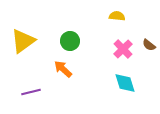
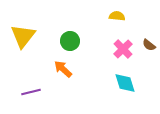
yellow triangle: moved 5 px up; rotated 16 degrees counterclockwise
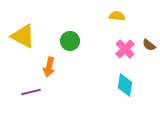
yellow triangle: rotated 40 degrees counterclockwise
pink cross: moved 2 px right
orange arrow: moved 14 px left, 2 px up; rotated 120 degrees counterclockwise
cyan diamond: moved 2 px down; rotated 25 degrees clockwise
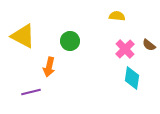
cyan diamond: moved 7 px right, 7 px up
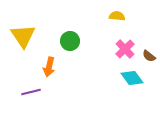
yellow triangle: rotated 28 degrees clockwise
brown semicircle: moved 11 px down
cyan diamond: rotated 45 degrees counterclockwise
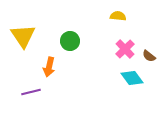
yellow semicircle: moved 1 px right
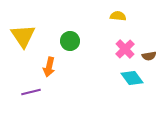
brown semicircle: rotated 48 degrees counterclockwise
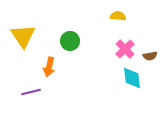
brown semicircle: moved 1 px right
cyan diamond: rotated 30 degrees clockwise
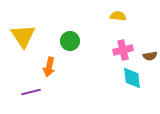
pink cross: moved 2 px left, 1 px down; rotated 30 degrees clockwise
